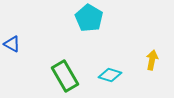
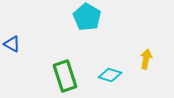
cyan pentagon: moved 2 px left, 1 px up
yellow arrow: moved 6 px left, 1 px up
green rectangle: rotated 12 degrees clockwise
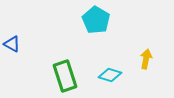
cyan pentagon: moved 9 px right, 3 px down
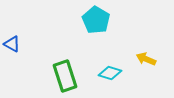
yellow arrow: rotated 78 degrees counterclockwise
cyan diamond: moved 2 px up
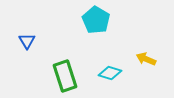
blue triangle: moved 15 px right, 3 px up; rotated 30 degrees clockwise
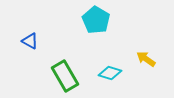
blue triangle: moved 3 px right; rotated 30 degrees counterclockwise
yellow arrow: rotated 12 degrees clockwise
green rectangle: rotated 12 degrees counterclockwise
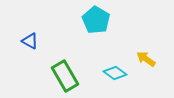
cyan diamond: moved 5 px right; rotated 20 degrees clockwise
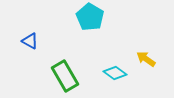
cyan pentagon: moved 6 px left, 3 px up
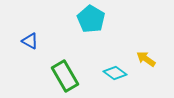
cyan pentagon: moved 1 px right, 2 px down
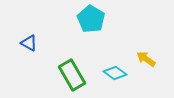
blue triangle: moved 1 px left, 2 px down
green rectangle: moved 7 px right, 1 px up
